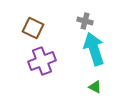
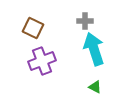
gray cross: rotated 14 degrees counterclockwise
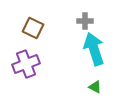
purple cross: moved 16 px left, 3 px down
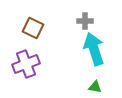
green triangle: rotated 16 degrees counterclockwise
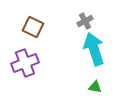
gray cross: rotated 28 degrees counterclockwise
brown square: moved 1 px up
purple cross: moved 1 px left, 1 px up
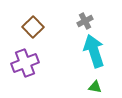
brown square: rotated 20 degrees clockwise
cyan arrow: moved 2 px down
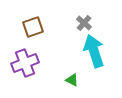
gray cross: moved 1 px left, 2 px down; rotated 21 degrees counterclockwise
brown square: rotated 25 degrees clockwise
green triangle: moved 23 px left, 7 px up; rotated 16 degrees clockwise
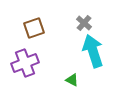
brown square: moved 1 px right, 1 px down
cyan arrow: moved 1 px left
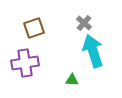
purple cross: rotated 12 degrees clockwise
green triangle: rotated 24 degrees counterclockwise
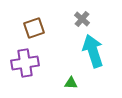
gray cross: moved 2 px left, 4 px up
green triangle: moved 1 px left, 3 px down
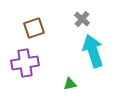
green triangle: moved 1 px left, 1 px down; rotated 16 degrees counterclockwise
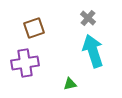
gray cross: moved 6 px right, 1 px up
